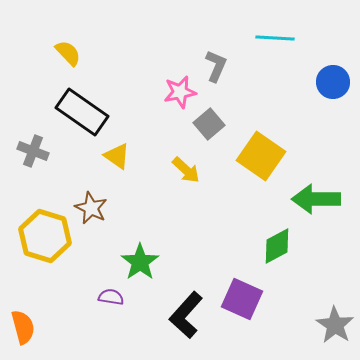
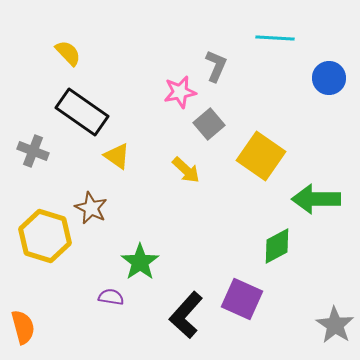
blue circle: moved 4 px left, 4 px up
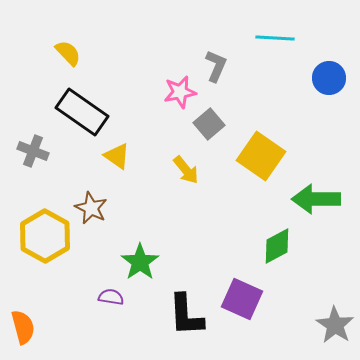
yellow arrow: rotated 8 degrees clockwise
yellow hexagon: rotated 12 degrees clockwise
black L-shape: rotated 45 degrees counterclockwise
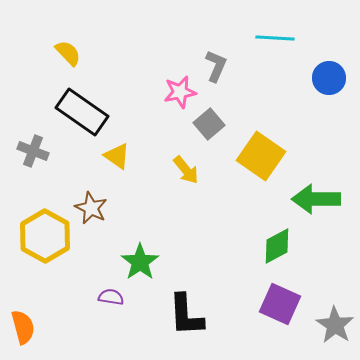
purple square: moved 38 px right, 5 px down
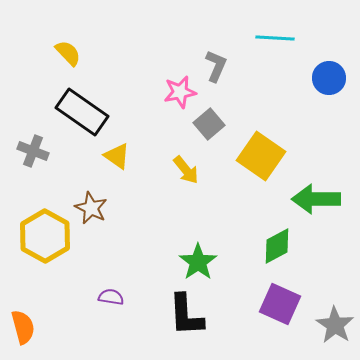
green star: moved 58 px right
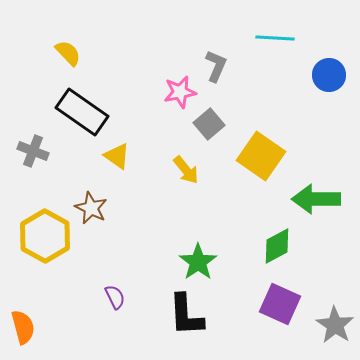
blue circle: moved 3 px up
purple semicircle: moved 4 px right; rotated 55 degrees clockwise
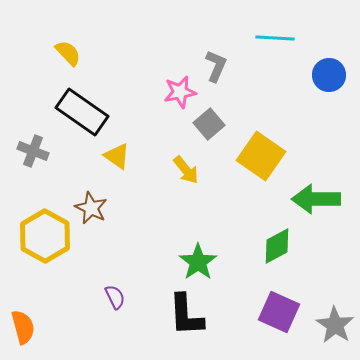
purple square: moved 1 px left, 8 px down
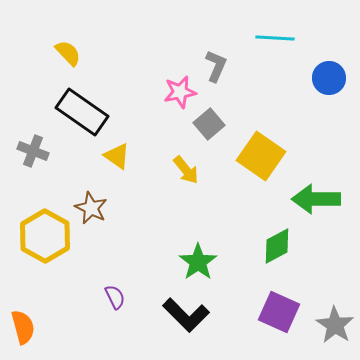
blue circle: moved 3 px down
black L-shape: rotated 42 degrees counterclockwise
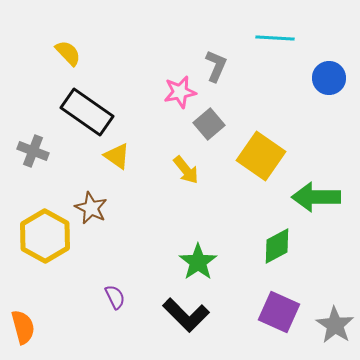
black rectangle: moved 5 px right
green arrow: moved 2 px up
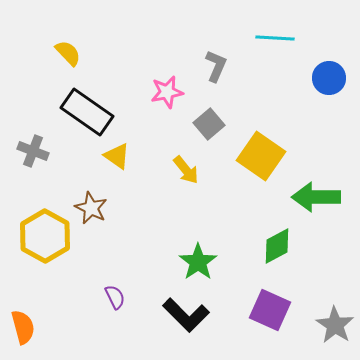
pink star: moved 13 px left
purple square: moved 9 px left, 2 px up
